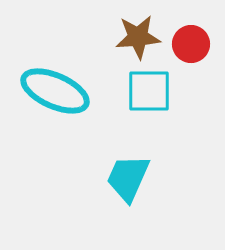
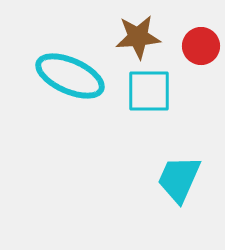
red circle: moved 10 px right, 2 px down
cyan ellipse: moved 15 px right, 15 px up
cyan trapezoid: moved 51 px right, 1 px down
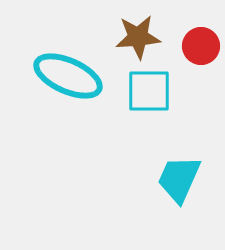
cyan ellipse: moved 2 px left
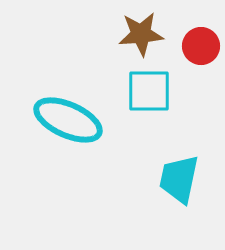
brown star: moved 3 px right, 3 px up
cyan ellipse: moved 44 px down
cyan trapezoid: rotated 12 degrees counterclockwise
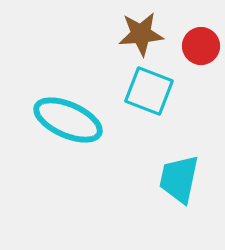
cyan square: rotated 21 degrees clockwise
